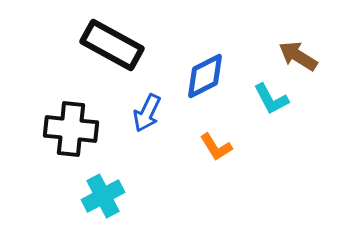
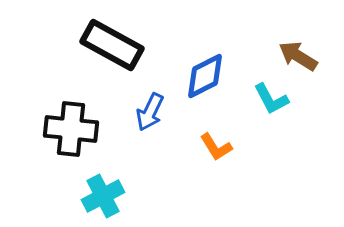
blue arrow: moved 3 px right, 1 px up
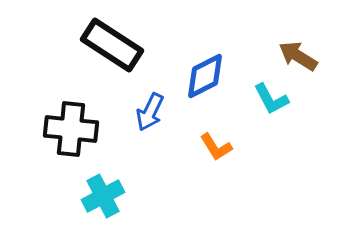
black rectangle: rotated 4 degrees clockwise
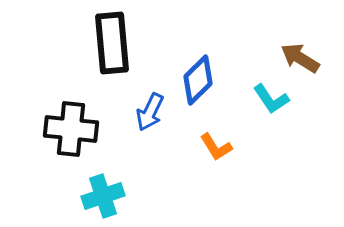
black rectangle: moved 2 px up; rotated 52 degrees clockwise
brown arrow: moved 2 px right, 2 px down
blue diamond: moved 7 px left, 4 px down; rotated 18 degrees counterclockwise
cyan L-shape: rotated 6 degrees counterclockwise
cyan cross: rotated 9 degrees clockwise
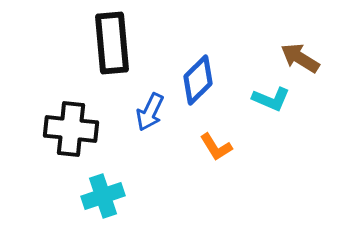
cyan L-shape: rotated 33 degrees counterclockwise
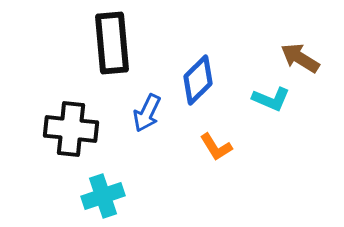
blue arrow: moved 3 px left, 1 px down
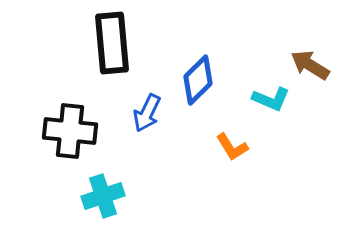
brown arrow: moved 10 px right, 7 px down
black cross: moved 1 px left, 2 px down
orange L-shape: moved 16 px right
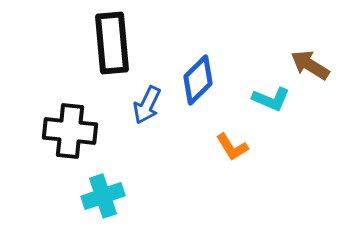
blue arrow: moved 8 px up
